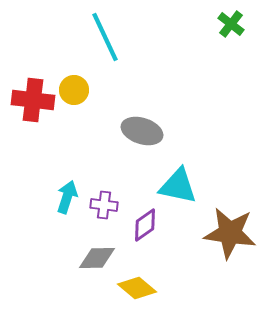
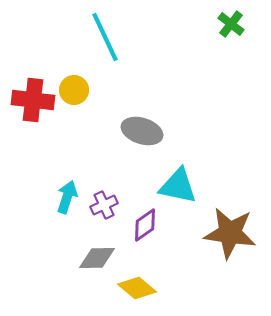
purple cross: rotated 32 degrees counterclockwise
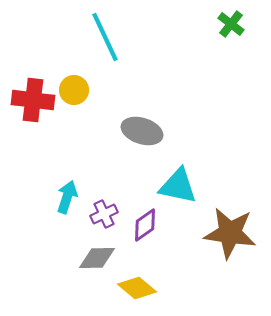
purple cross: moved 9 px down
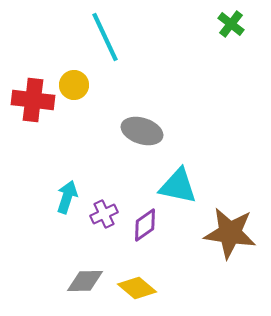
yellow circle: moved 5 px up
gray diamond: moved 12 px left, 23 px down
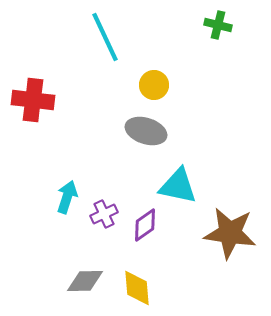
green cross: moved 13 px left, 1 px down; rotated 24 degrees counterclockwise
yellow circle: moved 80 px right
gray ellipse: moved 4 px right
yellow diamond: rotated 45 degrees clockwise
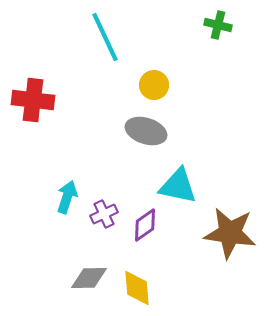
gray diamond: moved 4 px right, 3 px up
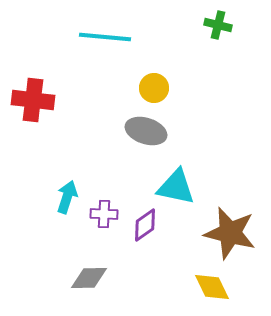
cyan line: rotated 60 degrees counterclockwise
yellow circle: moved 3 px down
cyan triangle: moved 2 px left, 1 px down
purple cross: rotated 28 degrees clockwise
brown star: rotated 6 degrees clockwise
yellow diamond: moved 75 px right, 1 px up; rotated 21 degrees counterclockwise
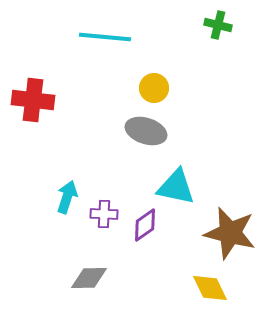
yellow diamond: moved 2 px left, 1 px down
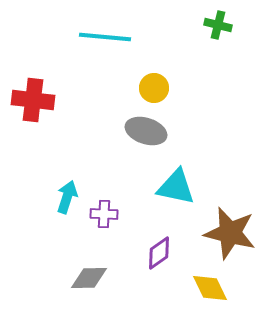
purple diamond: moved 14 px right, 28 px down
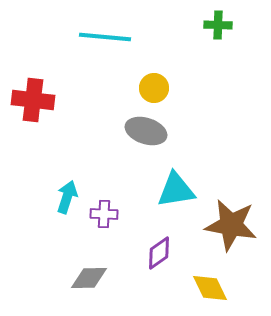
green cross: rotated 12 degrees counterclockwise
cyan triangle: moved 3 px down; rotated 21 degrees counterclockwise
brown star: moved 1 px right, 8 px up; rotated 4 degrees counterclockwise
